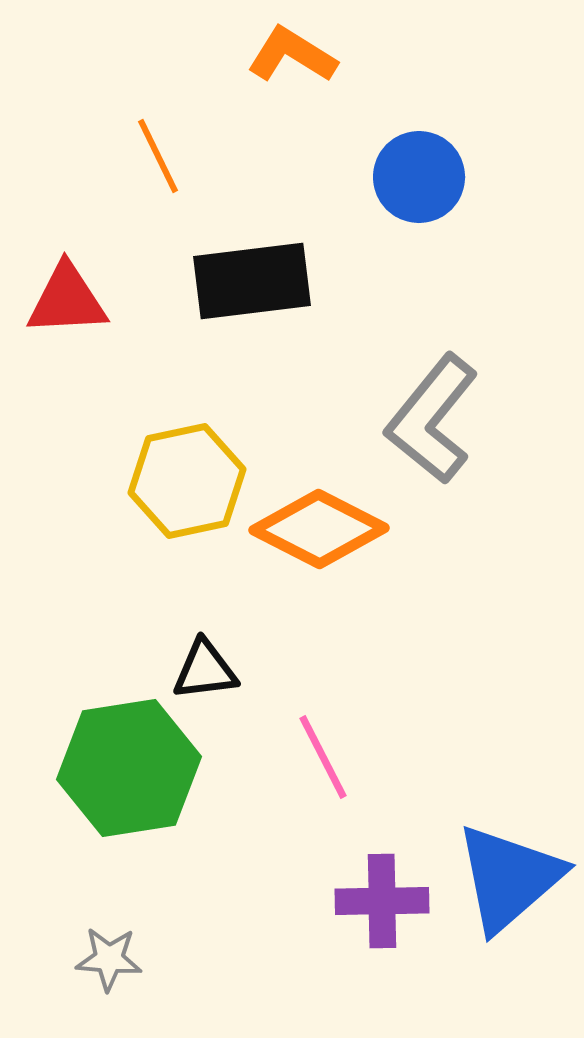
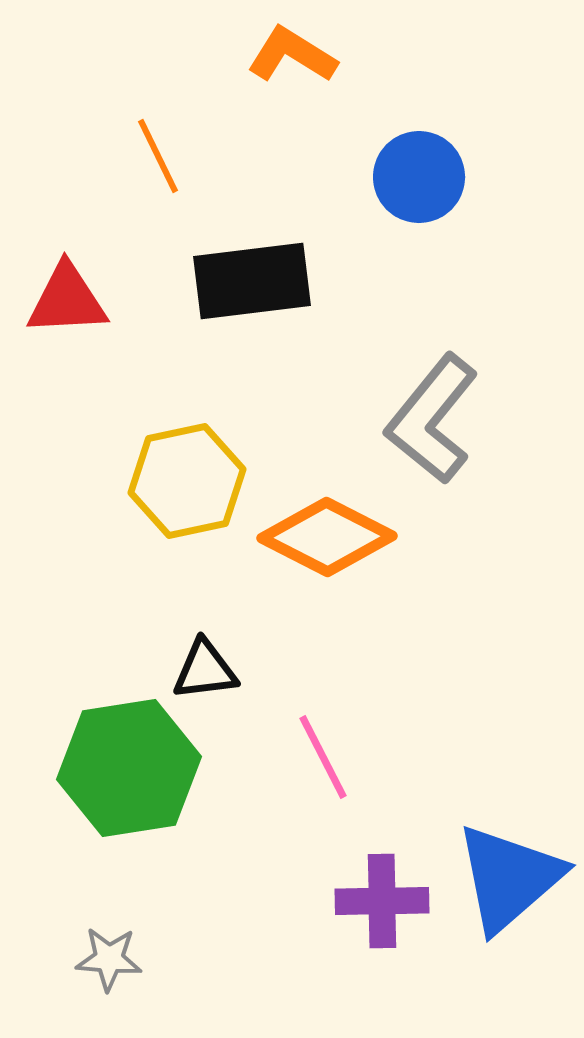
orange diamond: moved 8 px right, 8 px down
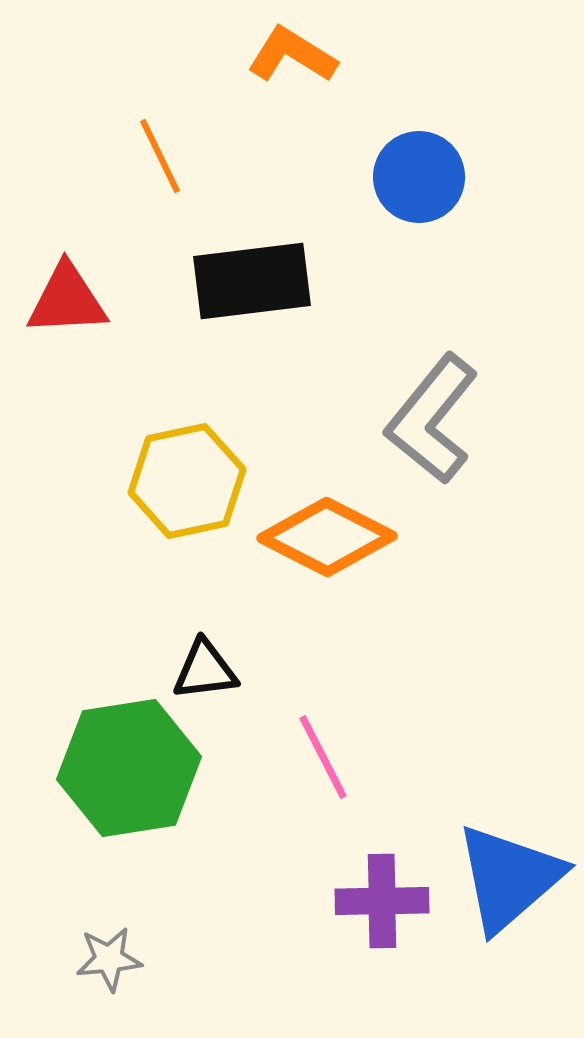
orange line: moved 2 px right
gray star: rotated 10 degrees counterclockwise
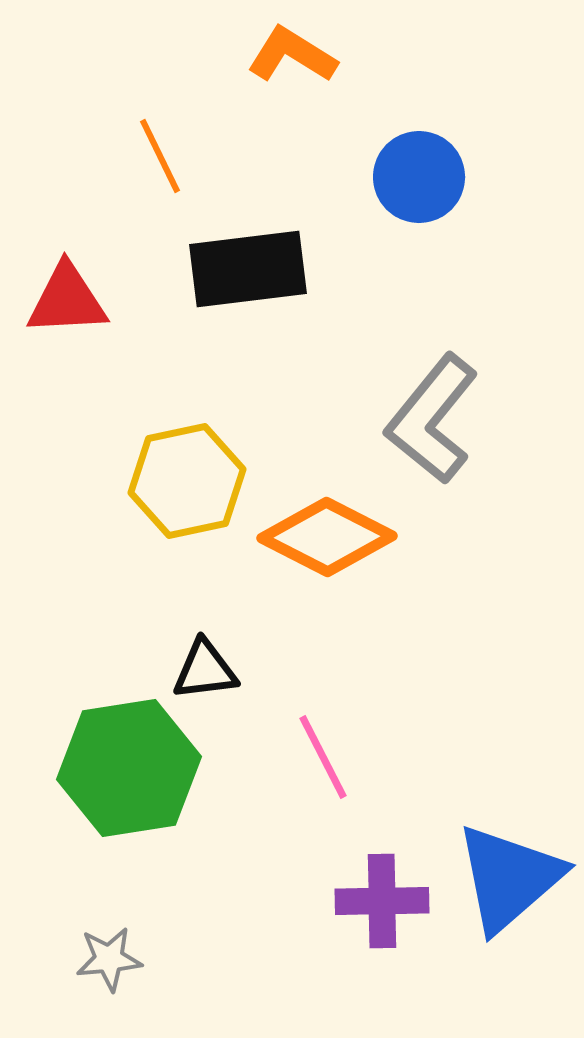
black rectangle: moved 4 px left, 12 px up
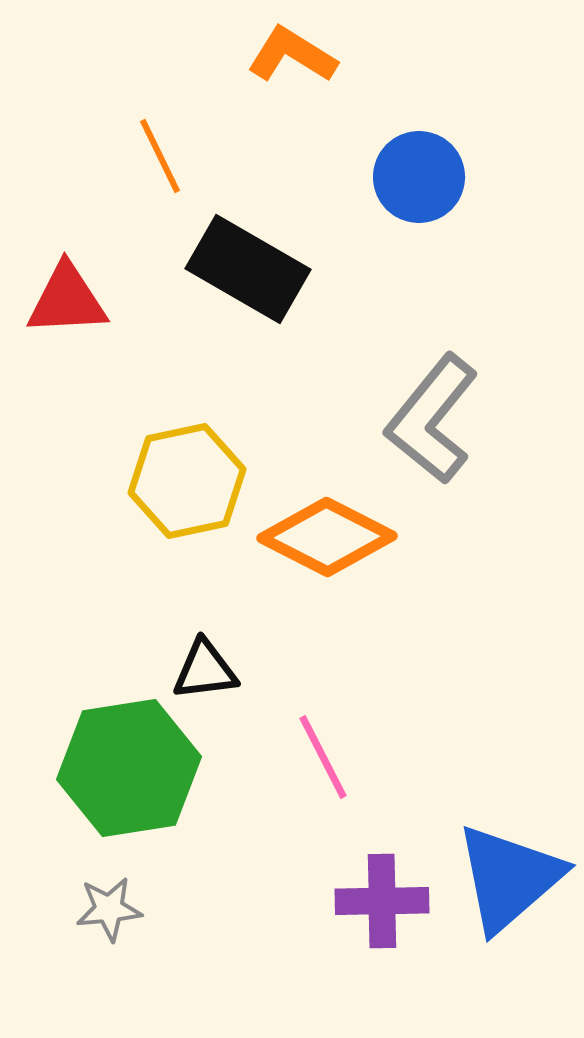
black rectangle: rotated 37 degrees clockwise
gray star: moved 50 px up
